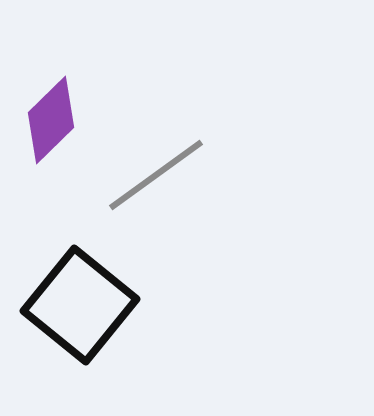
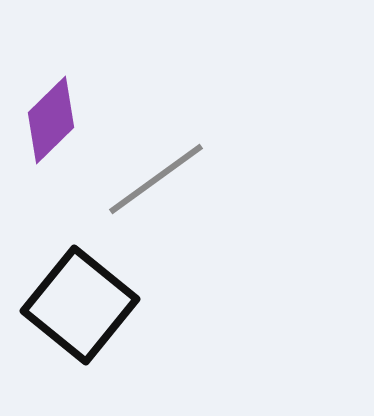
gray line: moved 4 px down
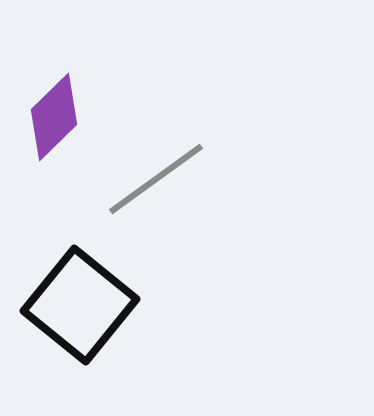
purple diamond: moved 3 px right, 3 px up
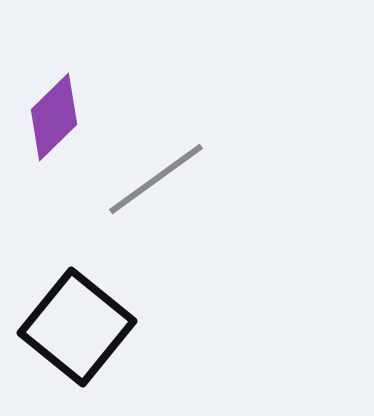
black square: moved 3 px left, 22 px down
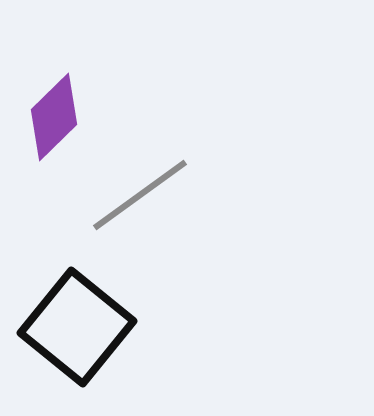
gray line: moved 16 px left, 16 px down
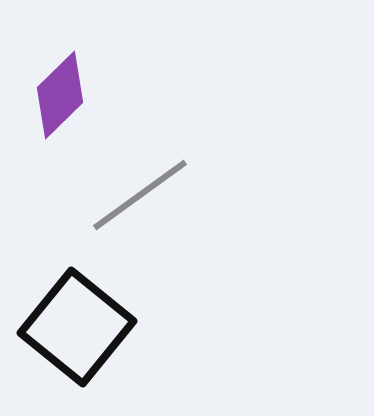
purple diamond: moved 6 px right, 22 px up
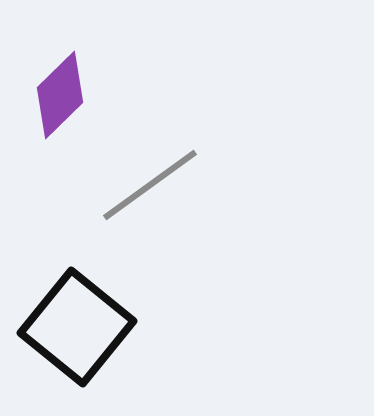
gray line: moved 10 px right, 10 px up
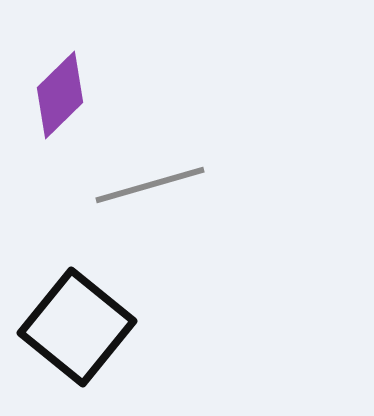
gray line: rotated 20 degrees clockwise
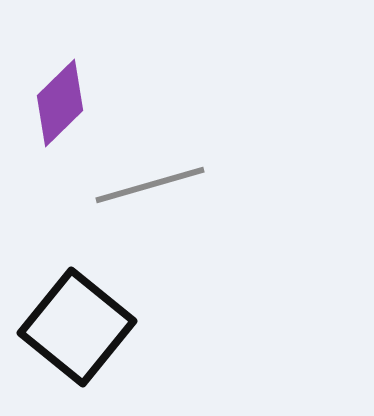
purple diamond: moved 8 px down
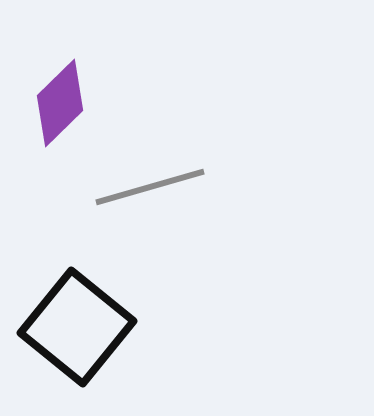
gray line: moved 2 px down
